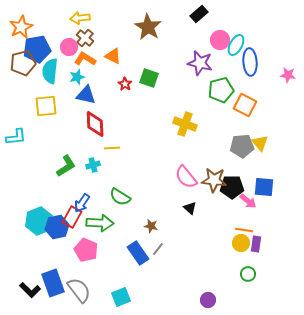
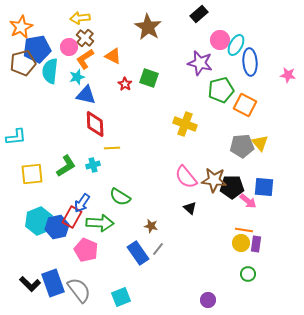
orange L-shape at (85, 59): rotated 65 degrees counterclockwise
yellow square at (46, 106): moved 14 px left, 68 px down
black L-shape at (30, 290): moved 6 px up
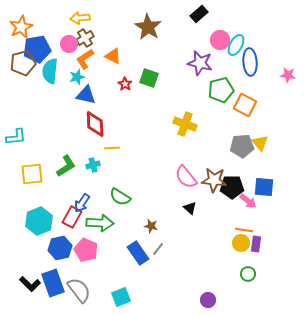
brown cross at (85, 38): rotated 18 degrees clockwise
pink circle at (69, 47): moved 3 px up
blue hexagon at (57, 227): moved 3 px right, 21 px down
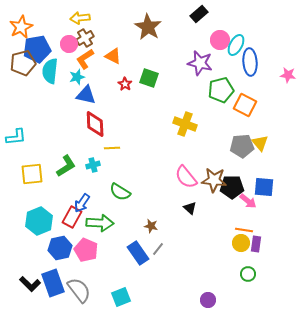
green semicircle at (120, 197): moved 5 px up
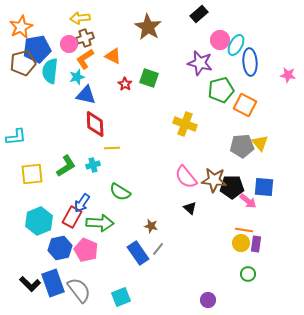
brown cross at (85, 38): rotated 12 degrees clockwise
